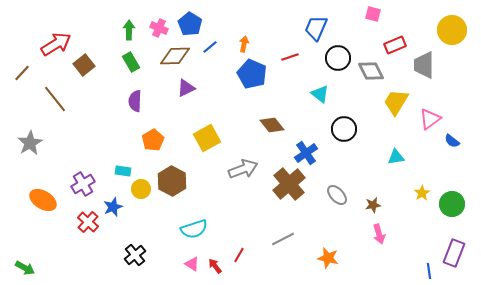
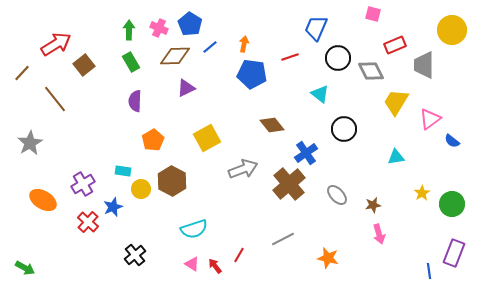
blue pentagon at (252, 74): rotated 16 degrees counterclockwise
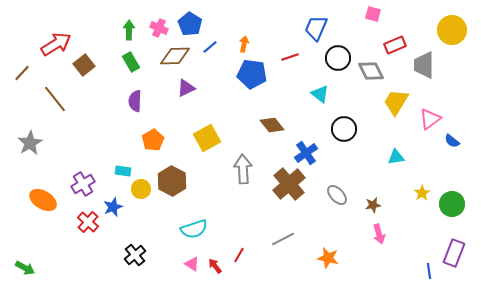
gray arrow at (243, 169): rotated 72 degrees counterclockwise
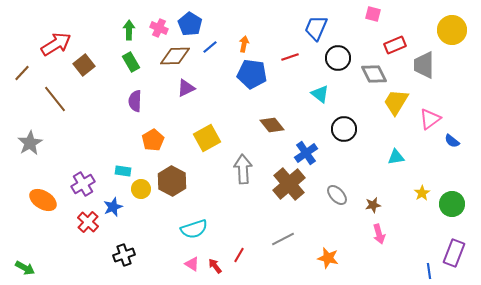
gray diamond at (371, 71): moved 3 px right, 3 px down
black cross at (135, 255): moved 11 px left; rotated 20 degrees clockwise
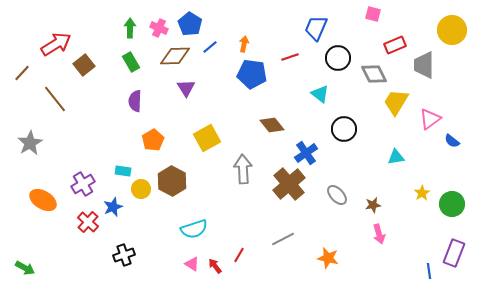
green arrow at (129, 30): moved 1 px right, 2 px up
purple triangle at (186, 88): rotated 36 degrees counterclockwise
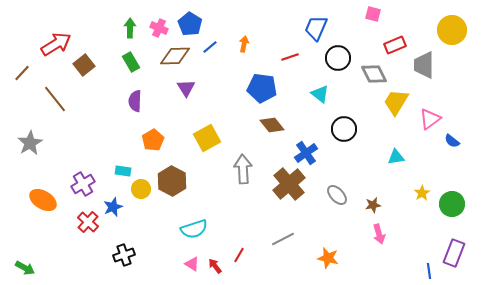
blue pentagon at (252, 74): moved 10 px right, 14 px down
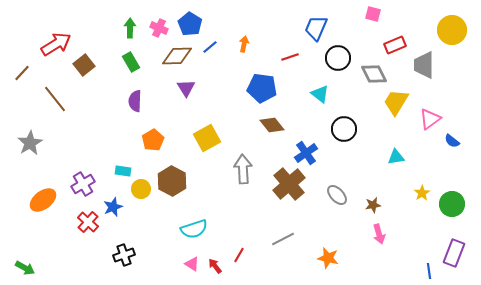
brown diamond at (175, 56): moved 2 px right
orange ellipse at (43, 200): rotated 68 degrees counterclockwise
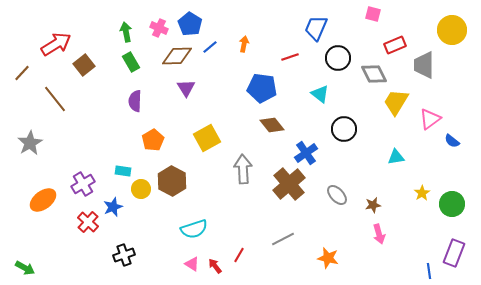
green arrow at (130, 28): moved 4 px left, 4 px down; rotated 12 degrees counterclockwise
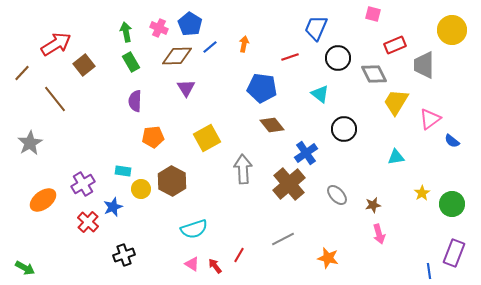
orange pentagon at (153, 140): moved 3 px up; rotated 25 degrees clockwise
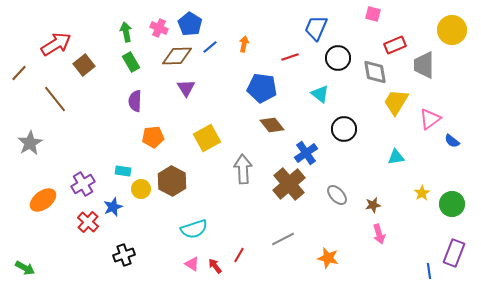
brown line at (22, 73): moved 3 px left
gray diamond at (374, 74): moved 1 px right, 2 px up; rotated 16 degrees clockwise
